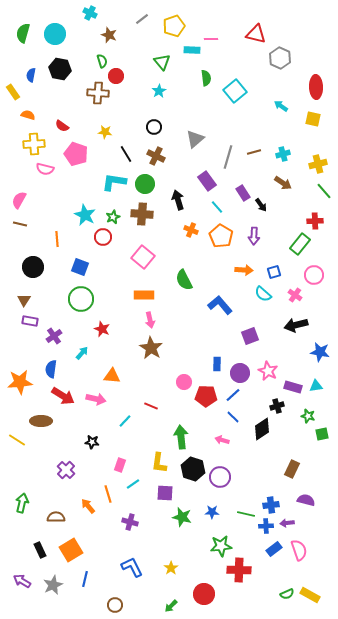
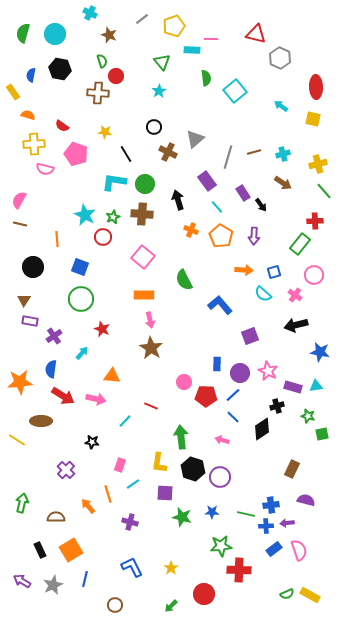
brown cross at (156, 156): moved 12 px right, 4 px up
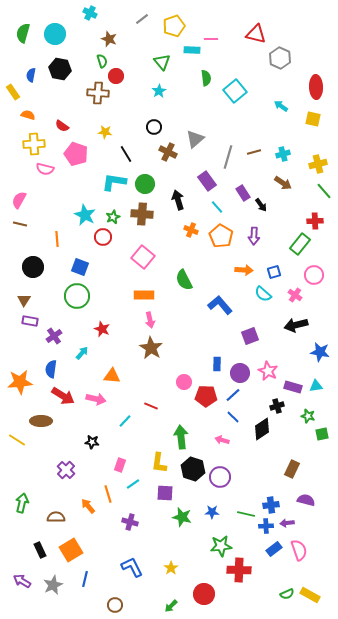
brown star at (109, 35): moved 4 px down
green circle at (81, 299): moved 4 px left, 3 px up
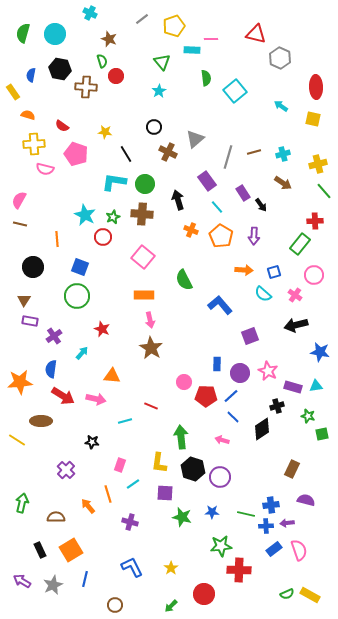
brown cross at (98, 93): moved 12 px left, 6 px up
blue line at (233, 395): moved 2 px left, 1 px down
cyan line at (125, 421): rotated 32 degrees clockwise
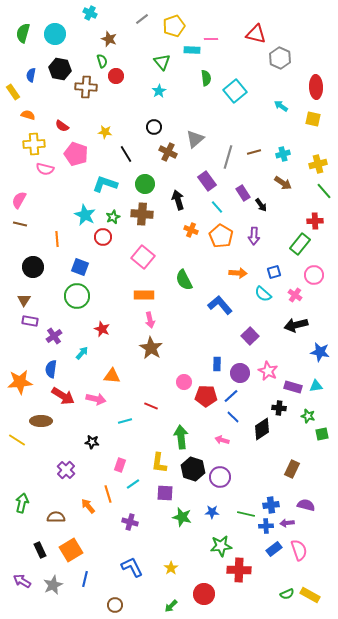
cyan L-shape at (114, 182): moved 9 px left, 2 px down; rotated 10 degrees clockwise
orange arrow at (244, 270): moved 6 px left, 3 px down
purple square at (250, 336): rotated 24 degrees counterclockwise
black cross at (277, 406): moved 2 px right, 2 px down; rotated 24 degrees clockwise
purple semicircle at (306, 500): moved 5 px down
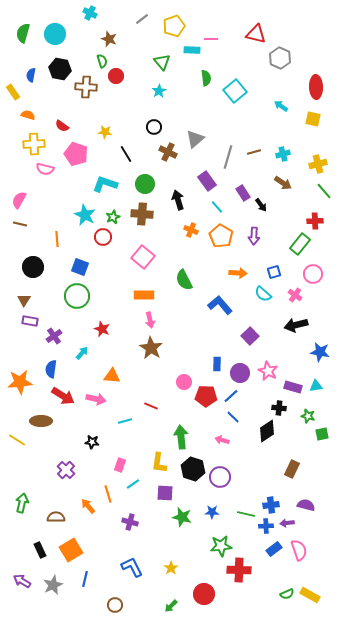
pink circle at (314, 275): moved 1 px left, 1 px up
black diamond at (262, 429): moved 5 px right, 2 px down
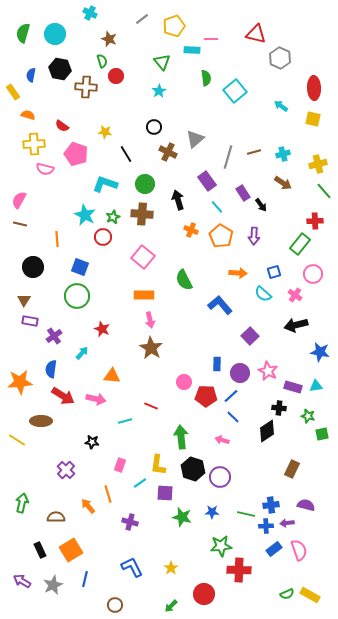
red ellipse at (316, 87): moved 2 px left, 1 px down
yellow L-shape at (159, 463): moved 1 px left, 2 px down
cyan line at (133, 484): moved 7 px right, 1 px up
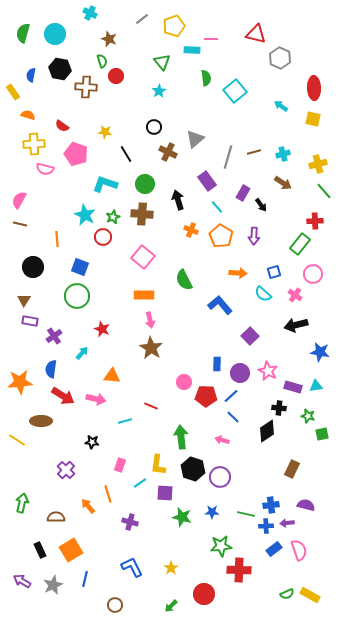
purple rectangle at (243, 193): rotated 63 degrees clockwise
